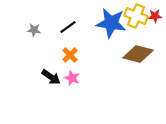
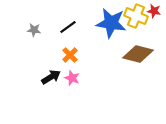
red star: moved 1 px left, 5 px up; rotated 16 degrees clockwise
black arrow: rotated 66 degrees counterclockwise
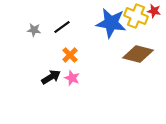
black line: moved 6 px left
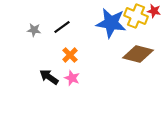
black arrow: moved 2 px left; rotated 114 degrees counterclockwise
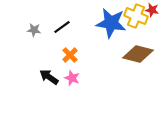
red star: moved 2 px left, 1 px up
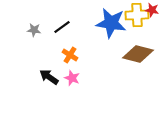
yellow cross: moved 1 px right, 1 px up; rotated 25 degrees counterclockwise
orange cross: rotated 14 degrees counterclockwise
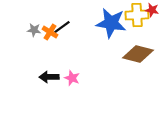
orange cross: moved 20 px left, 23 px up
black arrow: rotated 36 degrees counterclockwise
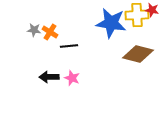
black line: moved 7 px right, 19 px down; rotated 30 degrees clockwise
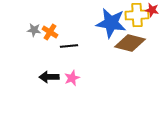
brown diamond: moved 8 px left, 11 px up
pink star: rotated 28 degrees clockwise
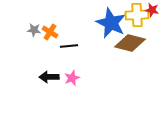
blue star: rotated 16 degrees clockwise
